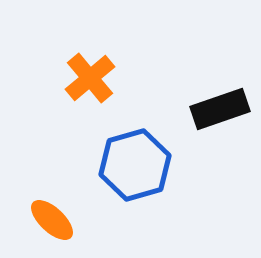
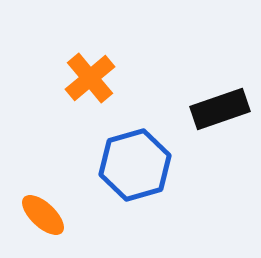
orange ellipse: moved 9 px left, 5 px up
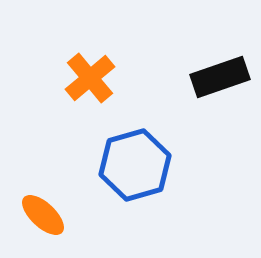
black rectangle: moved 32 px up
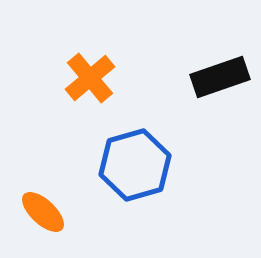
orange ellipse: moved 3 px up
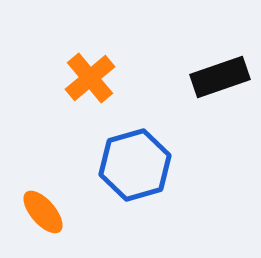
orange ellipse: rotated 6 degrees clockwise
